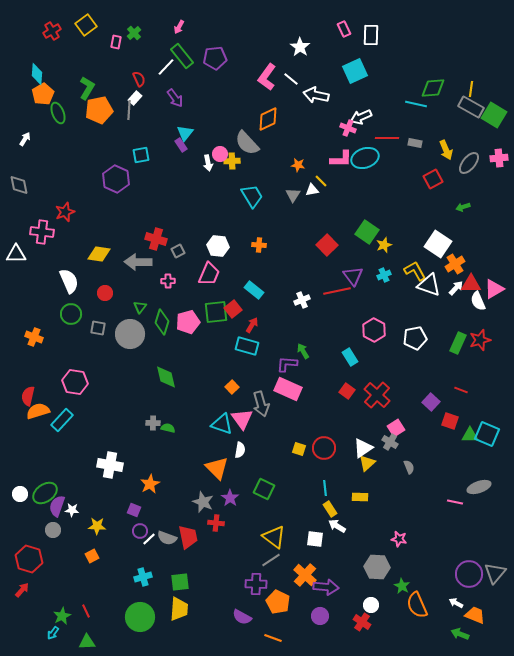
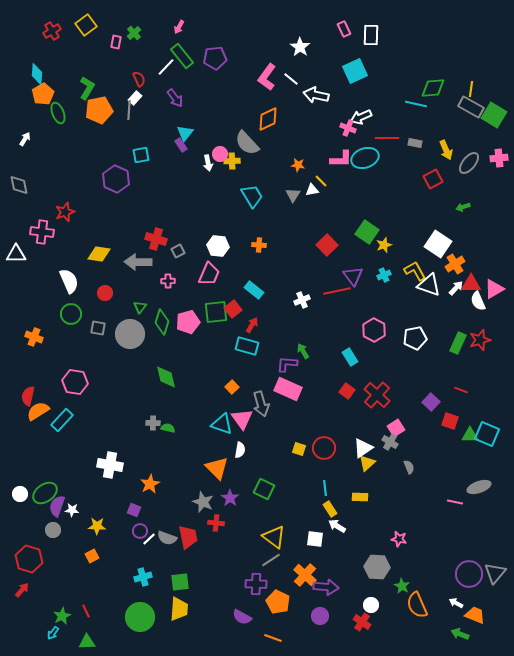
orange semicircle at (38, 411): rotated 15 degrees counterclockwise
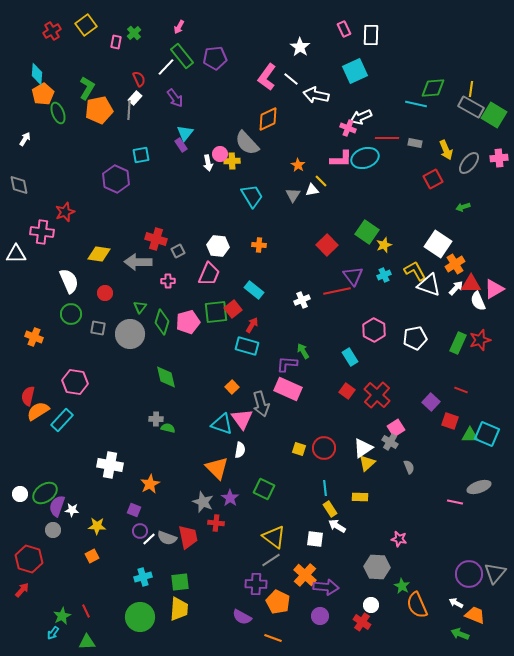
orange star at (298, 165): rotated 24 degrees clockwise
gray cross at (153, 423): moved 3 px right, 4 px up
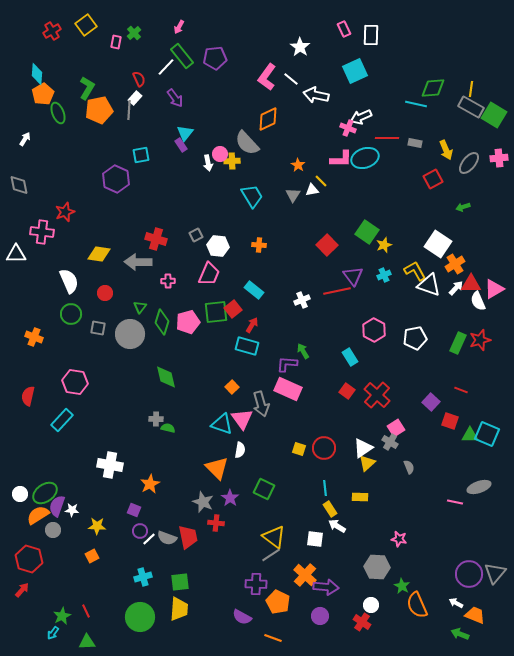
gray square at (178, 251): moved 18 px right, 16 px up
orange semicircle at (38, 411): moved 104 px down
gray line at (271, 560): moved 5 px up
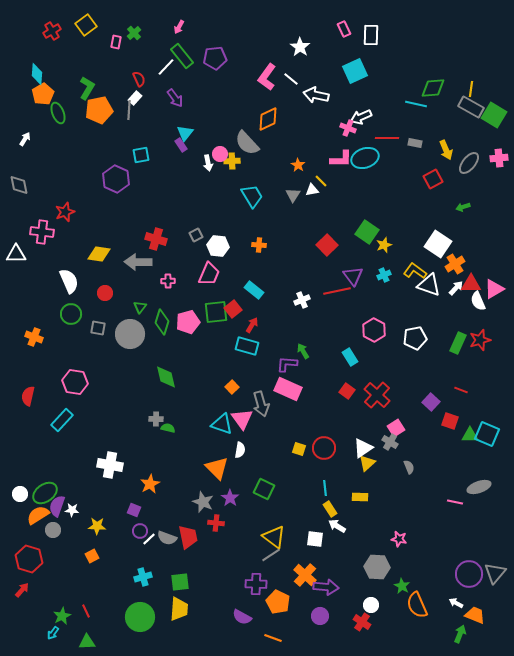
yellow L-shape at (415, 271): rotated 25 degrees counterclockwise
green arrow at (460, 634): rotated 90 degrees clockwise
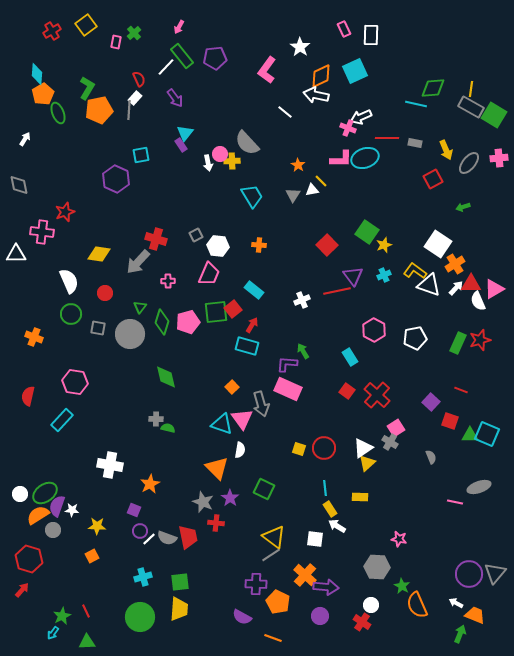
pink L-shape at (267, 77): moved 7 px up
white line at (291, 79): moved 6 px left, 33 px down
orange diamond at (268, 119): moved 53 px right, 43 px up
gray arrow at (138, 262): rotated 48 degrees counterclockwise
gray semicircle at (409, 467): moved 22 px right, 10 px up
